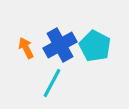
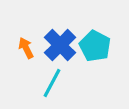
blue cross: rotated 16 degrees counterclockwise
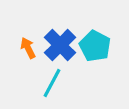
orange arrow: moved 2 px right
